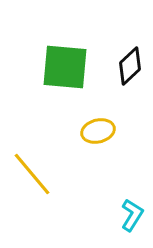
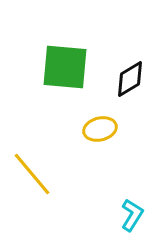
black diamond: moved 13 px down; rotated 12 degrees clockwise
yellow ellipse: moved 2 px right, 2 px up
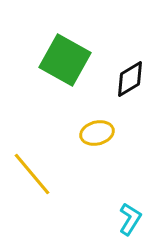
green square: moved 7 px up; rotated 24 degrees clockwise
yellow ellipse: moved 3 px left, 4 px down
cyan L-shape: moved 2 px left, 4 px down
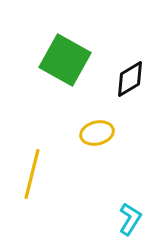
yellow line: rotated 54 degrees clockwise
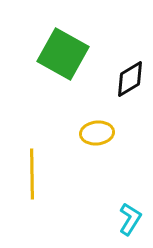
green square: moved 2 px left, 6 px up
yellow ellipse: rotated 8 degrees clockwise
yellow line: rotated 15 degrees counterclockwise
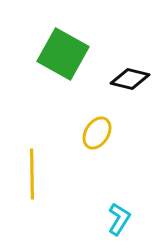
black diamond: rotated 45 degrees clockwise
yellow ellipse: rotated 52 degrees counterclockwise
cyan L-shape: moved 11 px left
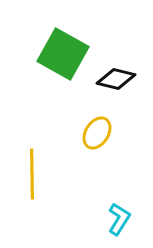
black diamond: moved 14 px left
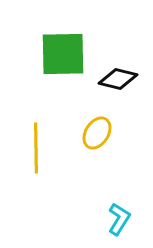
green square: rotated 30 degrees counterclockwise
black diamond: moved 2 px right
yellow line: moved 4 px right, 26 px up
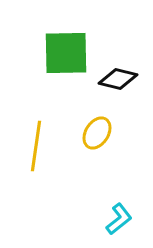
green square: moved 3 px right, 1 px up
yellow line: moved 2 px up; rotated 9 degrees clockwise
cyan L-shape: rotated 20 degrees clockwise
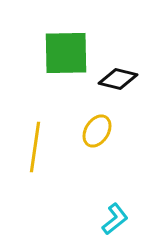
yellow ellipse: moved 2 px up
yellow line: moved 1 px left, 1 px down
cyan L-shape: moved 4 px left
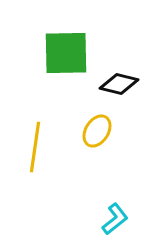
black diamond: moved 1 px right, 5 px down
